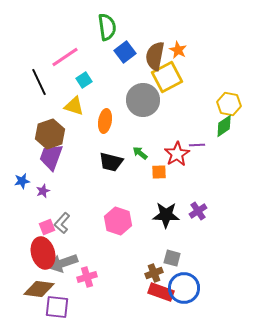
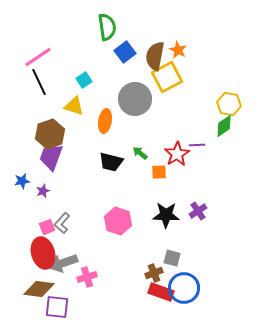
pink line: moved 27 px left
gray circle: moved 8 px left, 1 px up
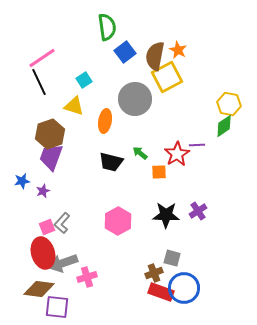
pink line: moved 4 px right, 1 px down
pink hexagon: rotated 12 degrees clockwise
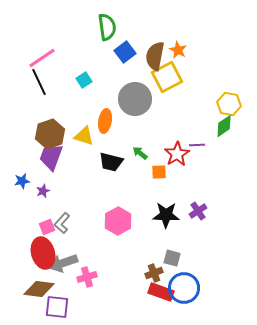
yellow triangle: moved 10 px right, 30 px down
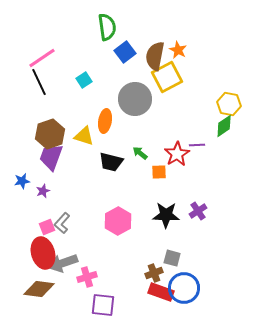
purple square: moved 46 px right, 2 px up
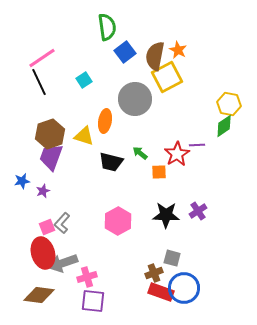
brown diamond: moved 6 px down
purple square: moved 10 px left, 4 px up
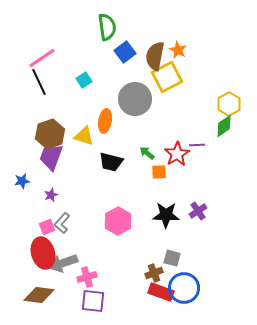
yellow hexagon: rotated 20 degrees clockwise
green arrow: moved 7 px right
purple star: moved 8 px right, 4 px down
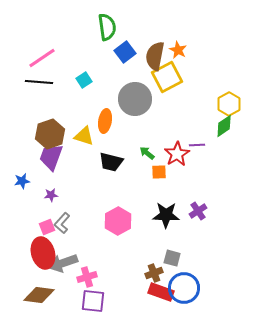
black line: rotated 60 degrees counterclockwise
purple star: rotated 16 degrees clockwise
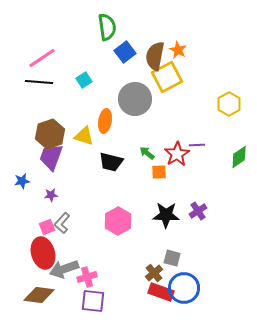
green diamond: moved 15 px right, 31 px down
gray arrow: moved 1 px right, 6 px down
brown cross: rotated 18 degrees counterclockwise
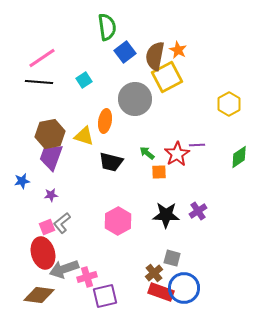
brown hexagon: rotated 8 degrees clockwise
gray L-shape: rotated 10 degrees clockwise
purple square: moved 12 px right, 5 px up; rotated 20 degrees counterclockwise
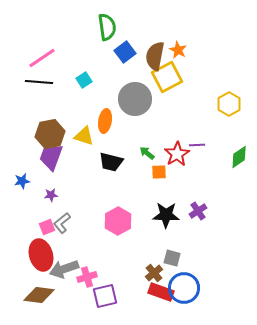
red ellipse: moved 2 px left, 2 px down
